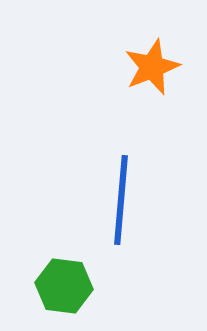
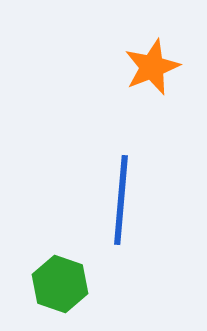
green hexagon: moved 4 px left, 2 px up; rotated 12 degrees clockwise
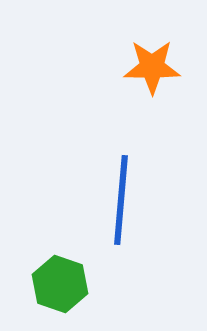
orange star: rotated 22 degrees clockwise
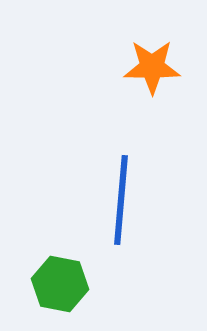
green hexagon: rotated 8 degrees counterclockwise
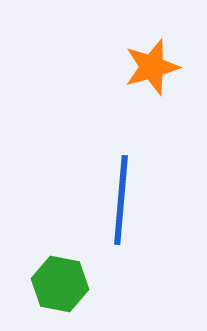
orange star: rotated 16 degrees counterclockwise
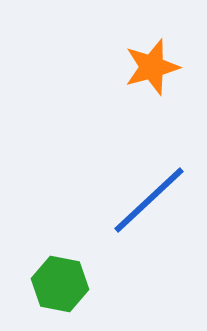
blue line: moved 28 px right; rotated 42 degrees clockwise
